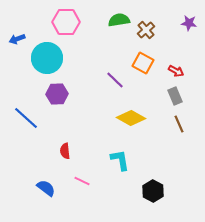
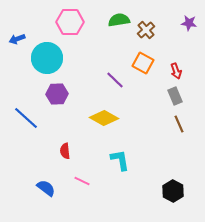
pink hexagon: moved 4 px right
red arrow: rotated 42 degrees clockwise
yellow diamond: moved 27 px left
black hexagon: moved 20 px right
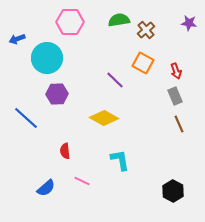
blue semicircle: rotated 102 degrees clockwise
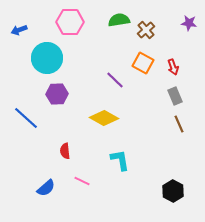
blue arrow: moved 2 px right, 9 px up
red arrow: moved 3 px left, 4 px up
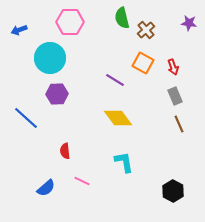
green semicircle: moved 3 px right, 2 px up; rotated 95 degrees counterclockwise
cyan circle: moved 3 px right
purple line: rotated 12 degrees counterclockwise
yellow diamond: moved 14 px right; rotated 24 degrees clockwise
cyan L-shape: moved 4 px right, 2 px down
